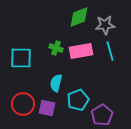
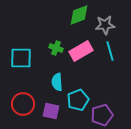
green diamond: moved 2 px up
pink rectangle: rotated 20 degrees counterclockwise
cyan semicircle: moved 1 px right, 1 px up; rotated 18 degrees counterclockwise
purple square: moved 4 px right, 3 px down
purple pentagon: rotated 15 degrees clockwise
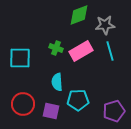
cyan square: moved 1 px left
cyan pentagon: rotated 20 degrees clockwise
purple pentagon: moved 12 px right, 4 px up
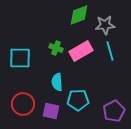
purple pentagon: rotated 10 degrees counterclockwise
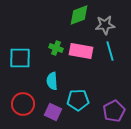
pink rectangle: rotated 40 degrees clockwise
cyan semicircle: moved 5 px left, 1 px up
purple square: moved 2 px right, 1 px down; rotated 12 degrees clockwise
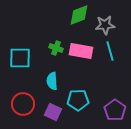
purple pentagon: moved 1 px right, 1 px up; rotated 10 degrees counterclockwise
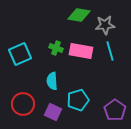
green diamond: rotated 30 degrees clockwise
cyan square: moved 4 px up; rotated 25 degrees counterclockwise
cyan pentagon: rotated 15 degrees counterclockwise
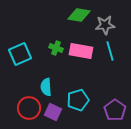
cyan semicircle: moved 6 px left, 6 px down
red circle: moved 6 px right, 4 px down
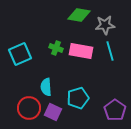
cyan pentagon: moved 2 px up
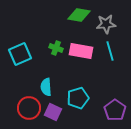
gray star: moved 1 px right, 1 px up
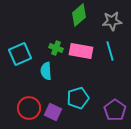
green diamond: rotated 50 degrees counterclockwise
gray star: moved 6 px right, 3 px up
cyan semicircle: moved 16 px up
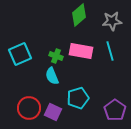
green cross: moved 8 px down
cyan semicircle: moved 6 px right, 5 px down; rotated 18 degrees counterclockwise
